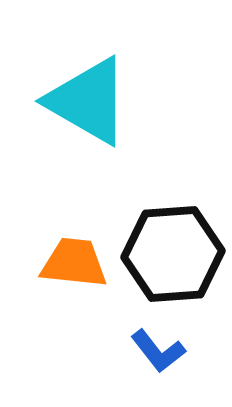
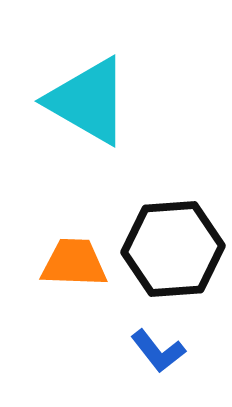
black hexagon: moved 5 px up
orange trapezoid: rotated 4 degrees counterclockwise
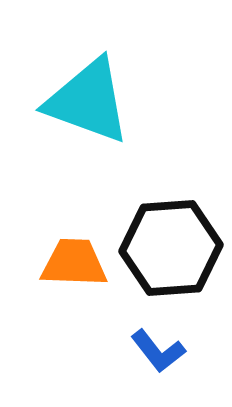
cyan triangle: rotated 10 degrees counterclockwise
black hexagon: moved 2 px left, 1 px up
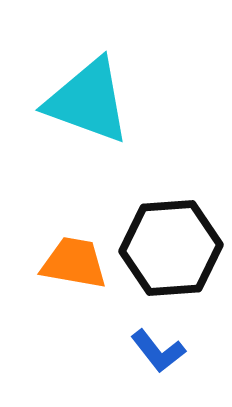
orange trapezoid: rotated 8 degrees clockwise
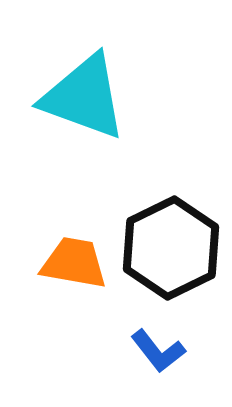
cyan triangle: moved 4 px left, 4 px up
black hexagon: rotated 22 degrees counterclockwise
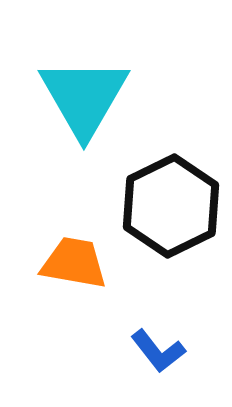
cyan triangle: rotated 40 degrees clockwise
black hexagon: moved 42 px up
